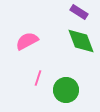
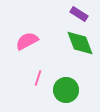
purple rectangle: moved 2 px down
green diamond: moved 1 px left, 2 px down
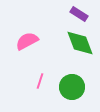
pink line: moved 2 px right, 3 px down
green circle: moved 6 px right, 3 px up
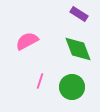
green diamond: moved 2 px left, 6 px down
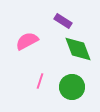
purple rectangle: moved 16 px left, 7 px down
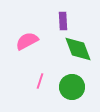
purple rectangle: rotated 54 degrees clockwise
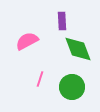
purple rectangle: moved 1 px left
pink line: moved 2 px up
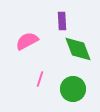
green circle: moved 1 px right, 2 px down
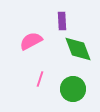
pink semicircle: moved 4 px right
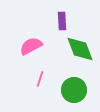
pink semicircle: moved 5 px down
green diamond: moved 2 px right
green circle: moved 1 px right, 1 px down
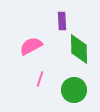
green diamond: moved 1 px left; rotated 20 degrees clockwise
